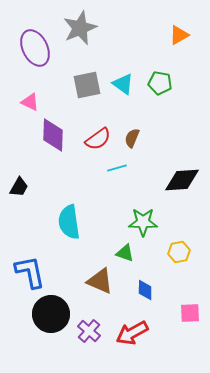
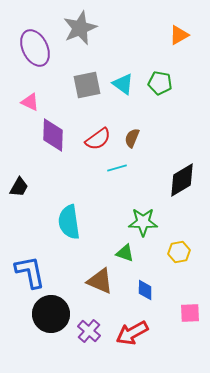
black diamond: rotated 27 degrees counterclockwise
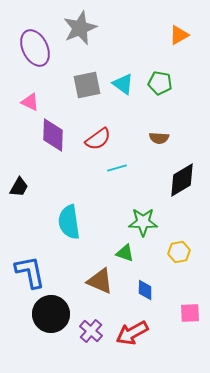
brown semicircle: moved 27 px right; rotated 108 degrees counterclockwise
purple cross: moved 2 px right
